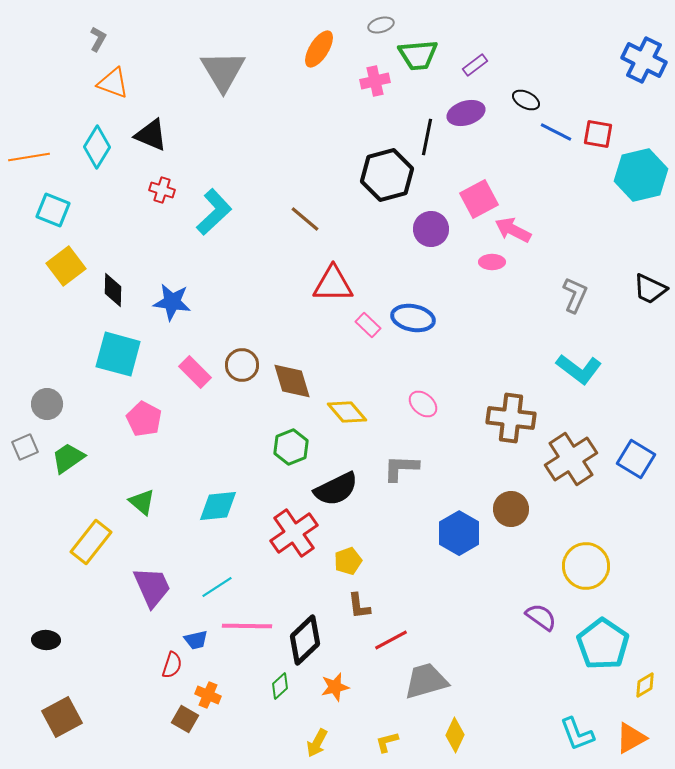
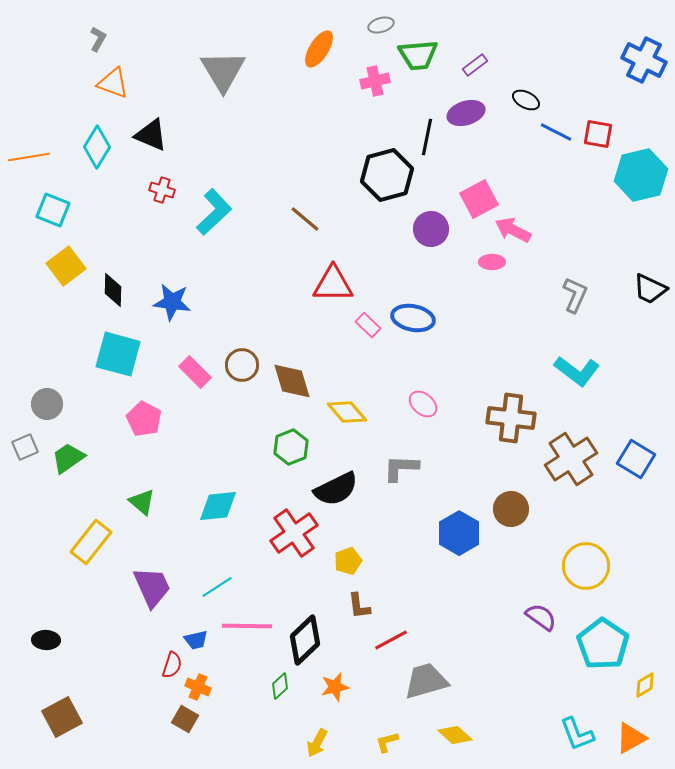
cyan L-shape at (579, 369): moved 2 px left, 2 px down
orange cross at (208, 695): moved 10 px left, 8 px up
yellow diamond at (455, 735): rotated 72 degrees counterclockwise
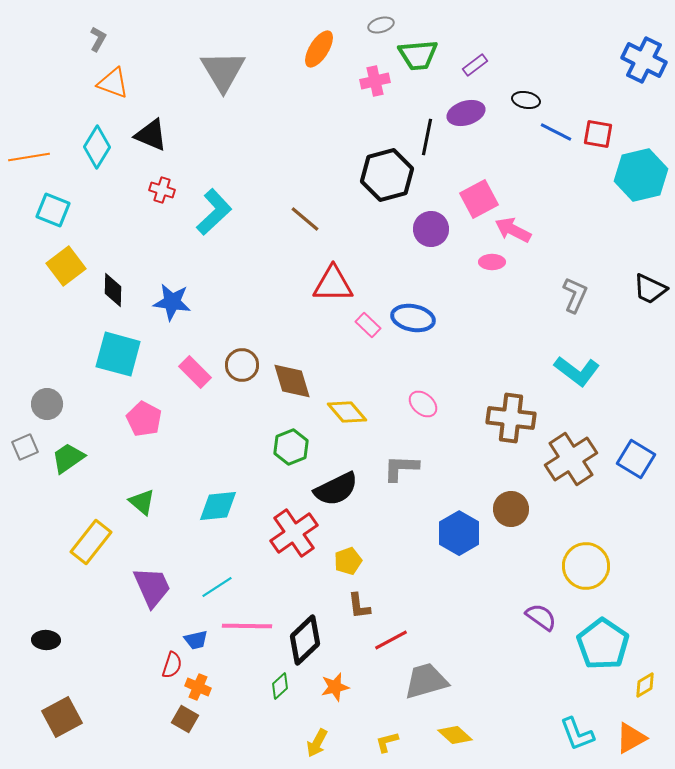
black ellipse at (526, 100): rotated 16 degrees counterclockwise
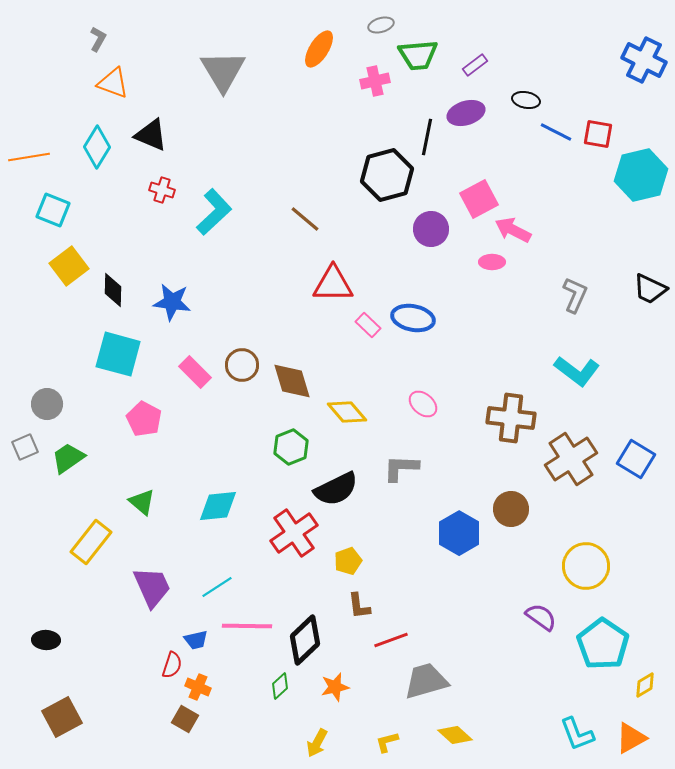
yellow square at (66, 266): moved 3 px right
red line at (391, 640): rotated 8 degrees clockwise
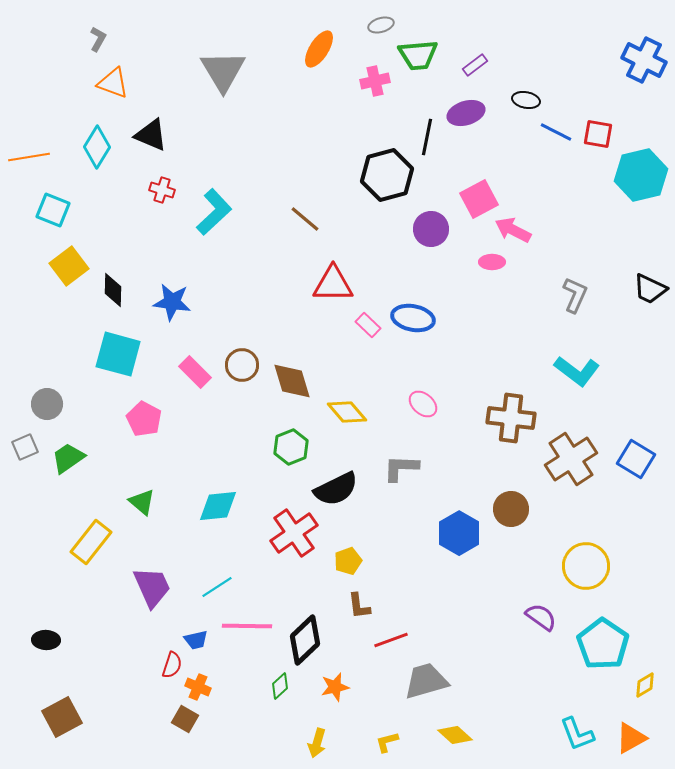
yellow arrow at (317, 743): rotated 12 degrees counterclockwise
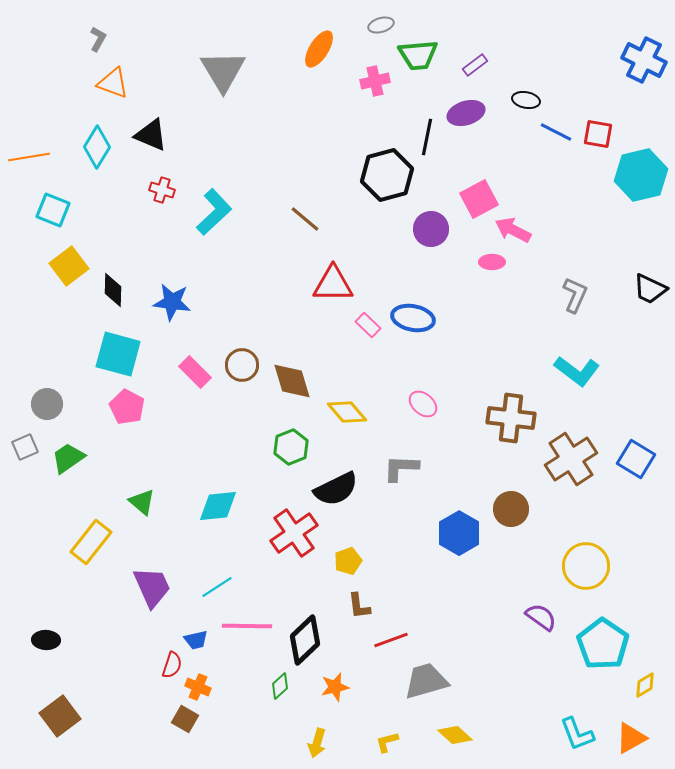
pink pentagon at (144, 419): moved 17 px left, 12 px up
brown square at (62, 717): moved 2 px left, 1 px up; rotated 9 degrees counterclockwise
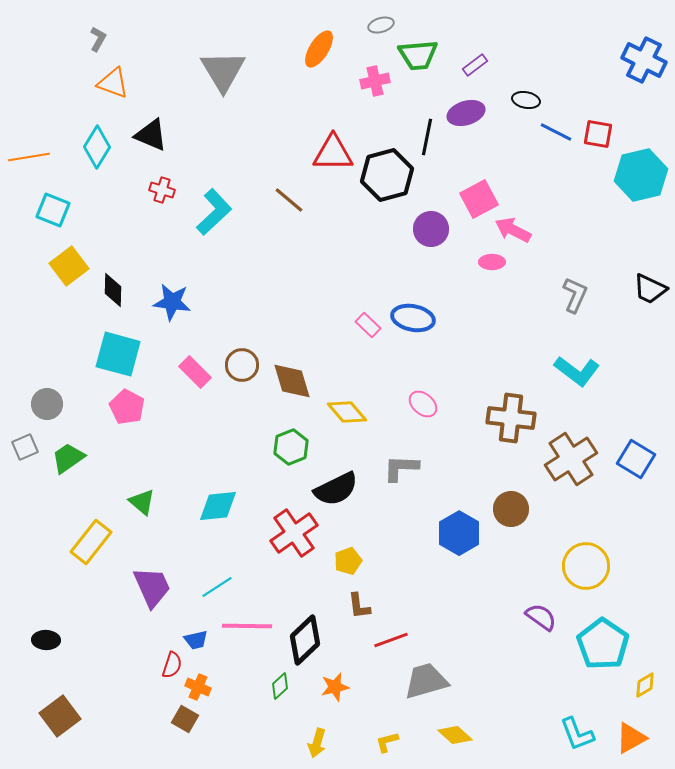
brown line at (305, 219): moved 16 px left, 19 px up
red triangle at (333, 284): moved 131 px up
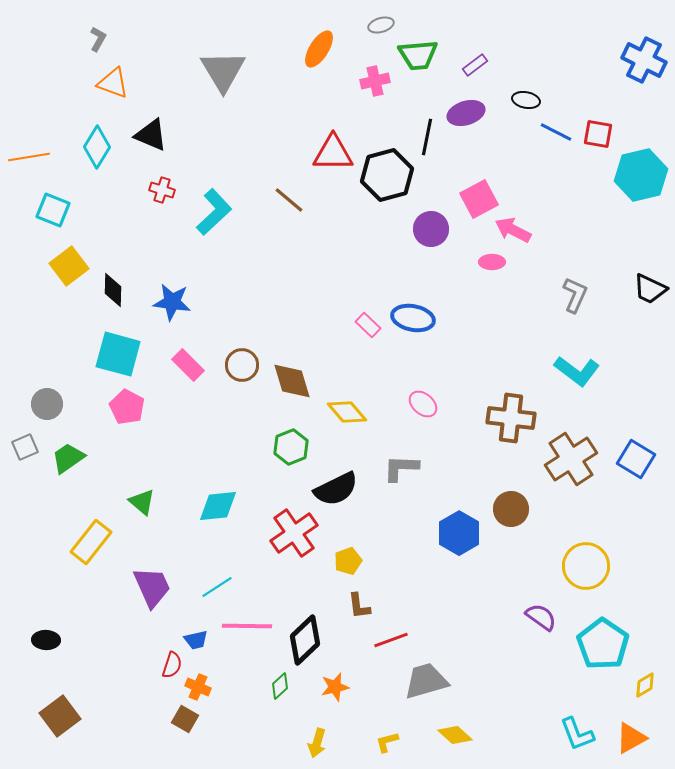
pink rectangle at (195, 372): moved 7 px left, 7 px up
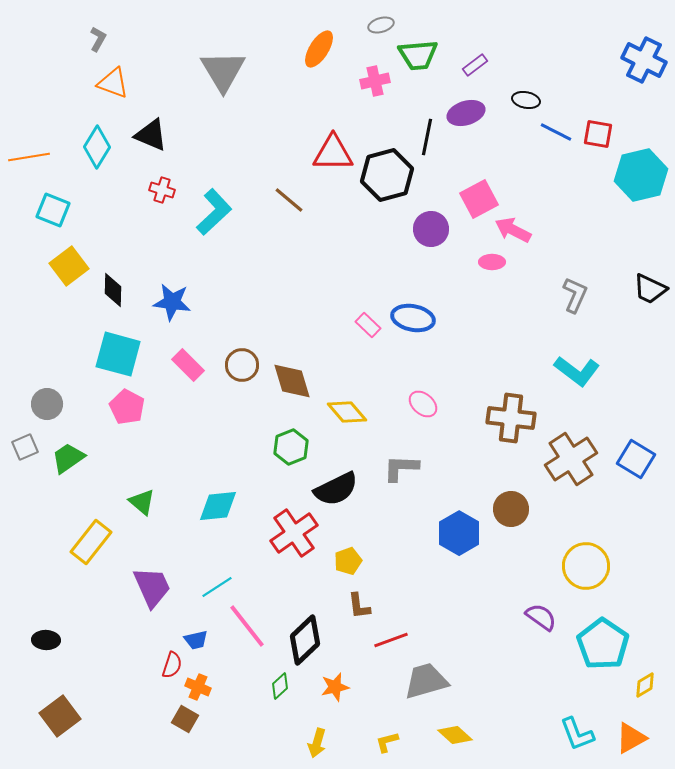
pink line at (247, 626): rotated 51 degrees clockwise
